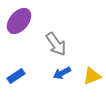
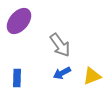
gray arrow: moved 4 px right, 1 px down
blue rectangle: moved 1 px right, 2 px down; rotated 54 degrees counterclockwise
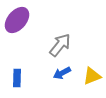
purple ellipse: moved 2 px left, 1 px up
gray arrow: rotated 105 degrees counterclockwise
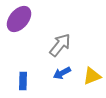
purple ellipse: moved 2 px right, 1 px up
blue rectangle: moved 6 px right, 3 px down
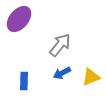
yellow triangle: moved 1 px left, 1 px down
blue rectangle: moved 1 px right
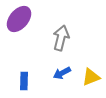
gray arrow: moved 1 px right, 7 px up; rotated 25 degrees counterclockwise
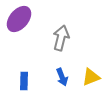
blue arrow: moved 4 px down; rotated 84 degrees counterclockwise
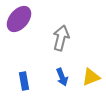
blue rectangle: rotated 12 degrees counterclockwise
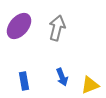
purple ellipse: moved 7 px down
gray arrow: moved 4 px left, 10 px up
yellow triangle: moved 1 px left, 8 px down
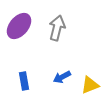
blue arrow: rotated 84 degrees clockwise
